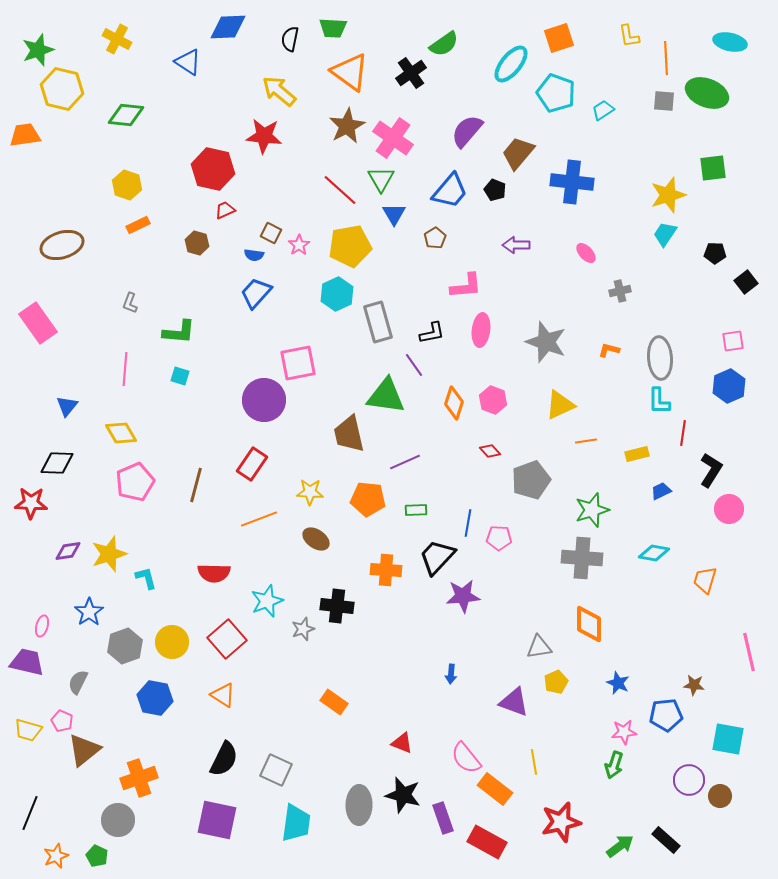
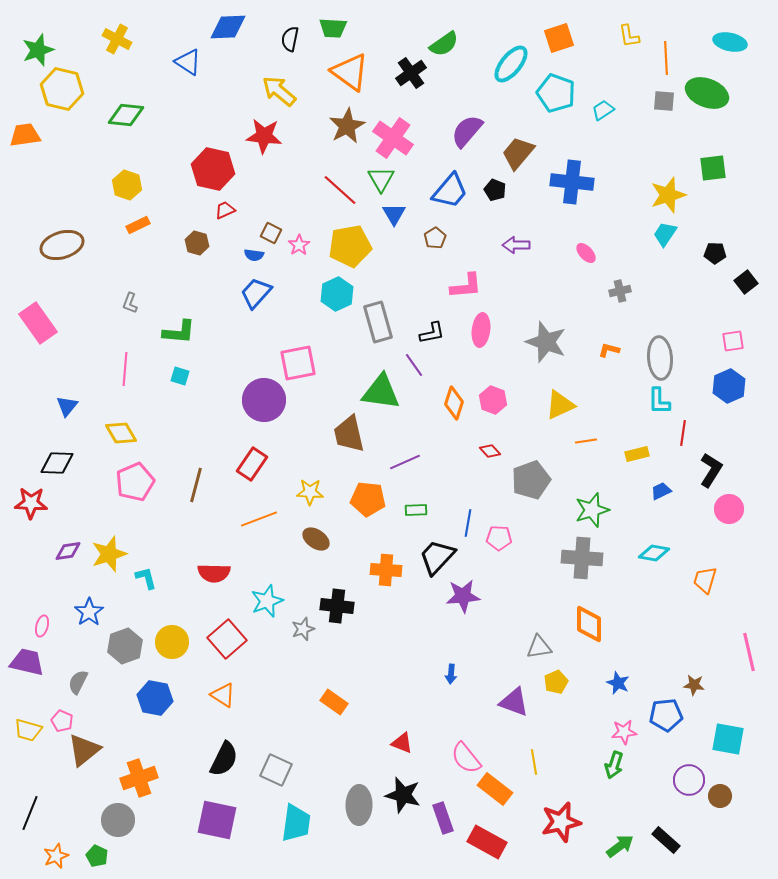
green triangle at (386, 396): moved 5 px left, 4 px up
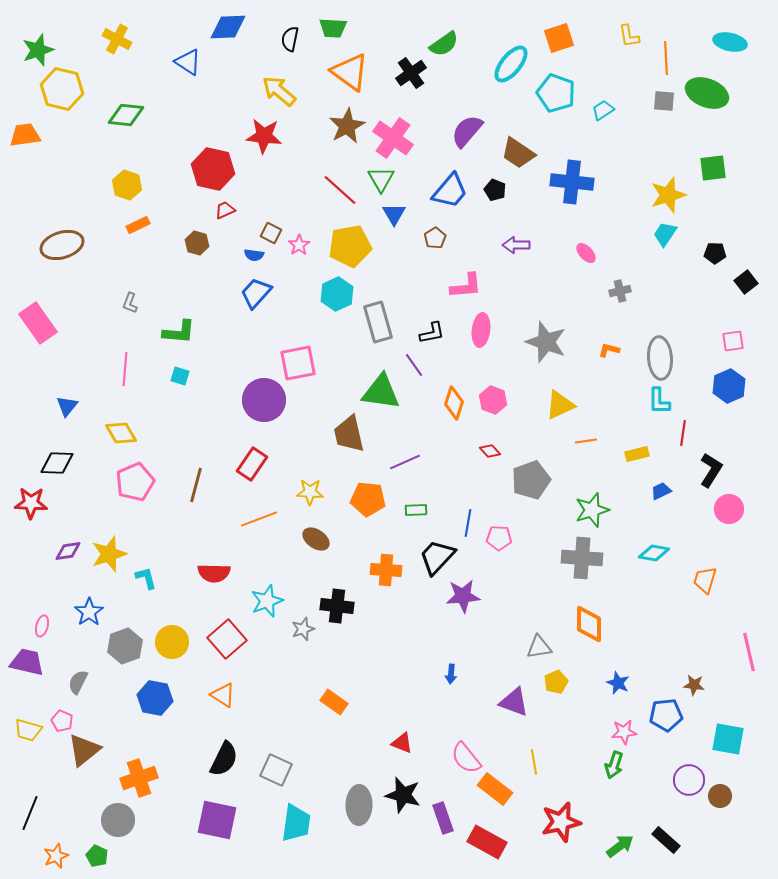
brown trapezoid at (518, 153): rotated 96 degrees counterclockwise
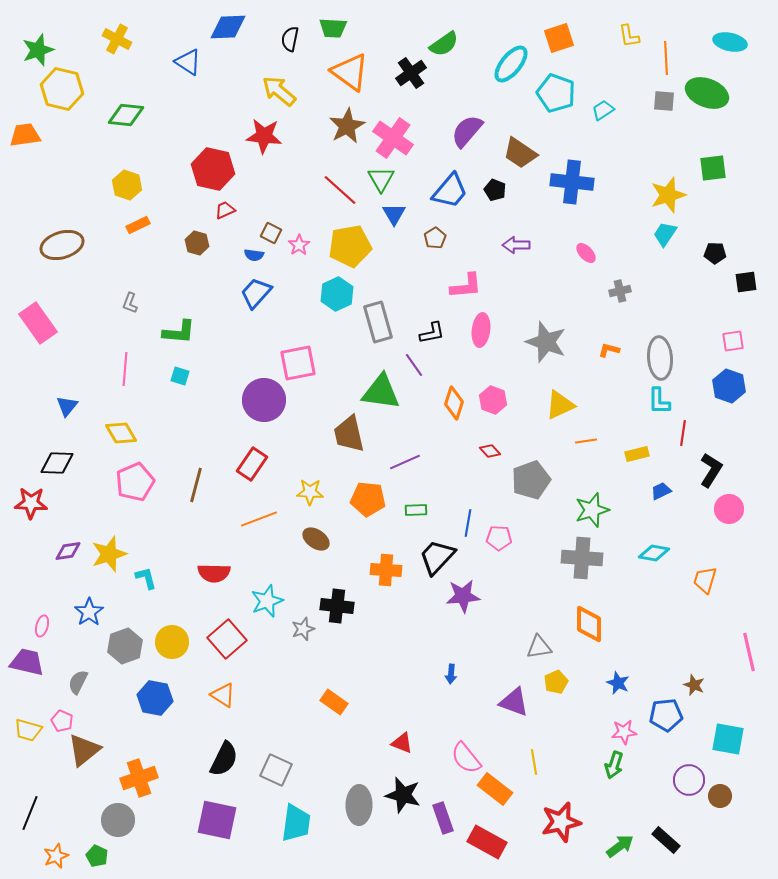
brown trapezoid at (518, 153): moved 2 px right
black square at (746, 282): rotated 30 degrees clockwise
blue hexagon at (729, 386): rotated 16 degrees counterclockwise
brown star at (694, 685): rotated 15 degrees clockwise
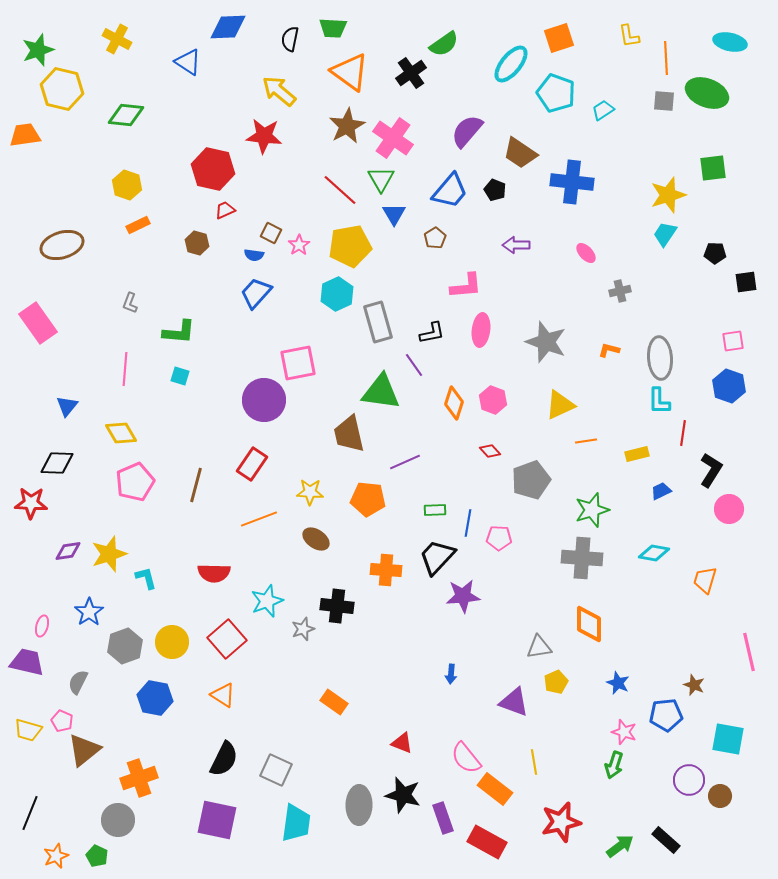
green rectangle at (416, 510): moved 19 px right
pink star at (624, 732): rotated 25 degrees clockwise
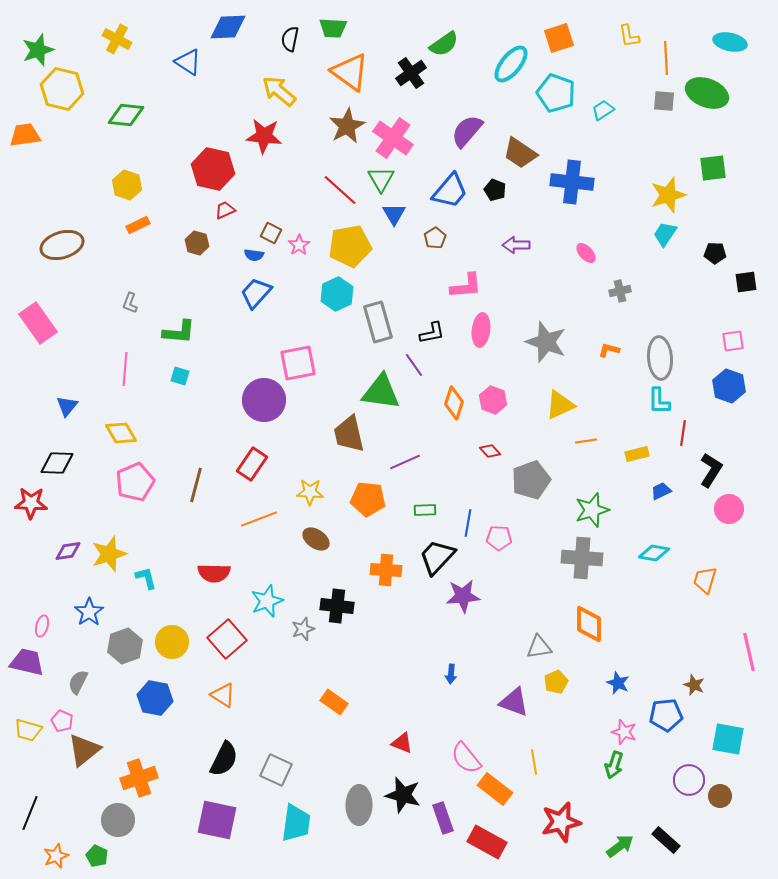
green rectangle at (435, 510): moved 10 px left
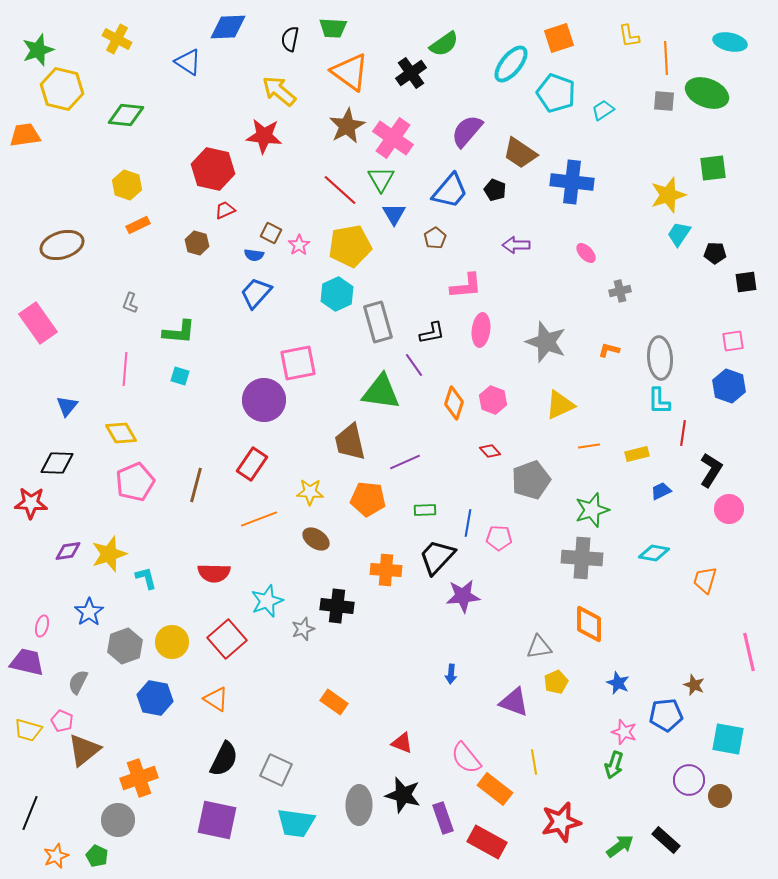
cyan trapezoid at (665, 234): moved 14 px right
brown trapezoid at (349, 434): moved 1 px right, 8 px down
orange line at (586, 441): moved 3 px right, 5 px down
orange triangle at (223, 695): moved 7 px left, 4 px down
cyan trapezoid at (296, 823): rotated 90 degrees clockwise
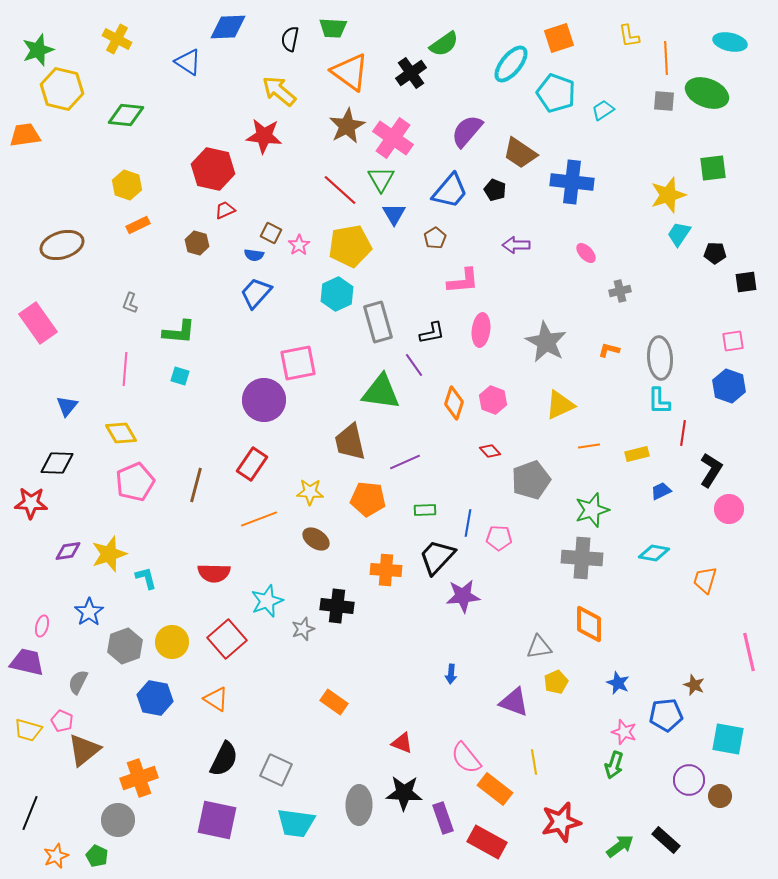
pink L-shape at (466, 286): moved 3 px left, 5 px up
gray star at (546, 342): rotated 9 degrees clockwise
black star at (403, 795): moved 1 px right, 2 px up; rotated 12 degrees counterclockwise
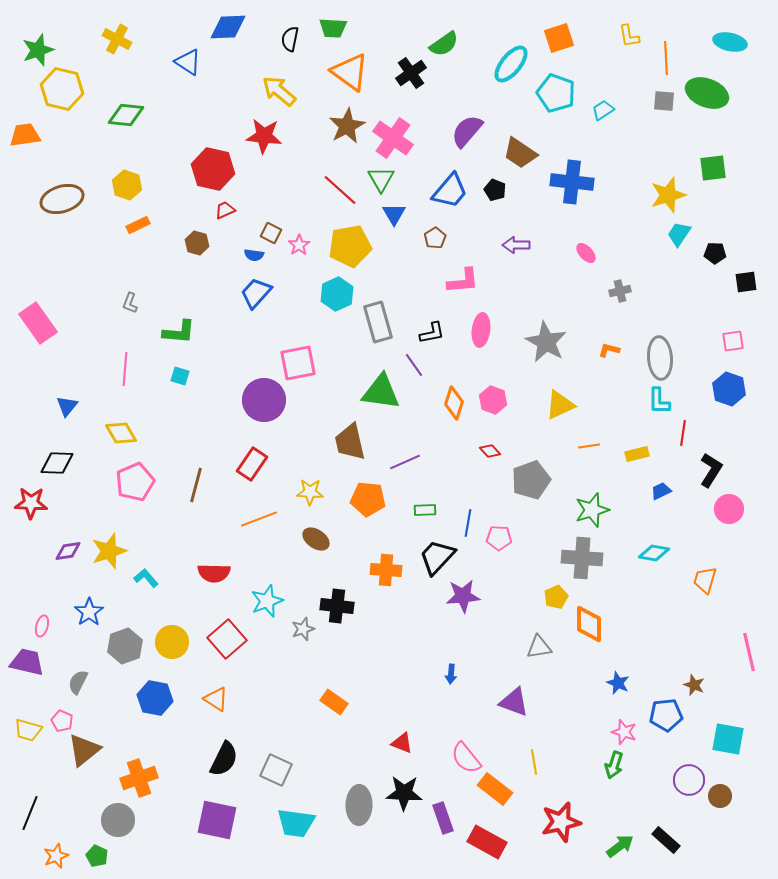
brown ellipse at (62, 245): moved 46 px up
blue hexagon at (729, 386): moved 3 px down
yellow star at (109, 554): moved 3 px up
cyan L-shape at (146, 578): rotated 25 degrees counterclockwise
yellow pentagon at (556, 682): moved 85 px up
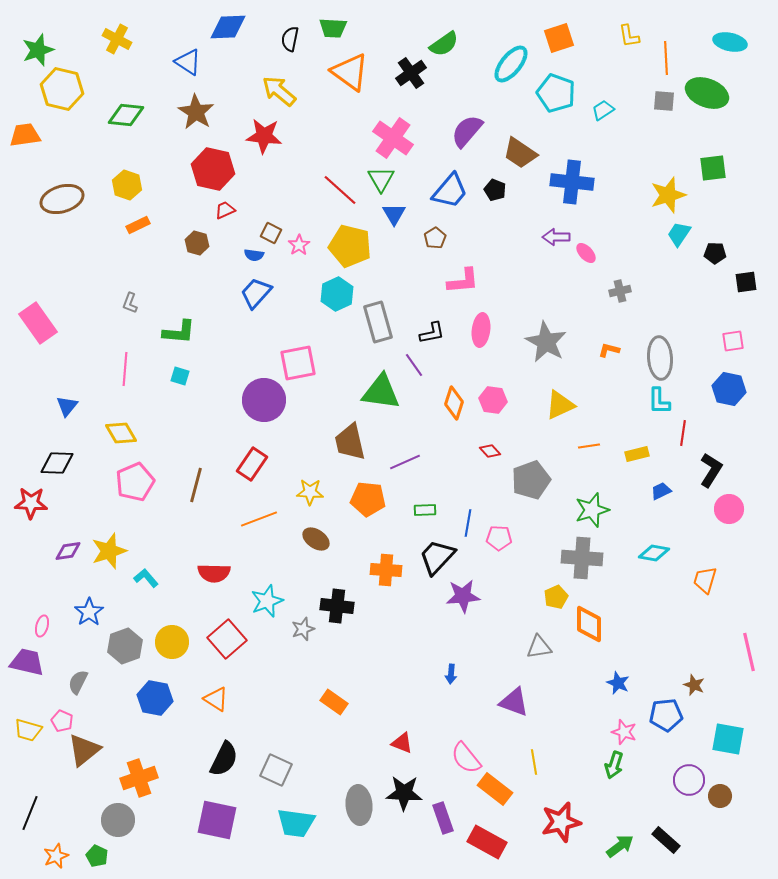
brown star at (347, 126): moved 151 px left, 14 px up; rotated 12 degrees counterclockwise
purple arrow at (516, 245): moved 40 px right, 8 px up
yellow pentagon at (350, 246): rotated 24 degrees clockwise
blue hexagon at (729, 389): rotated 8 degrees counterclockwise
pink hexagon at (493, 400): rotated 12 degrees counterclockwise
gray ellipse at (359, 805): rotated 6 degrees counterclockwise
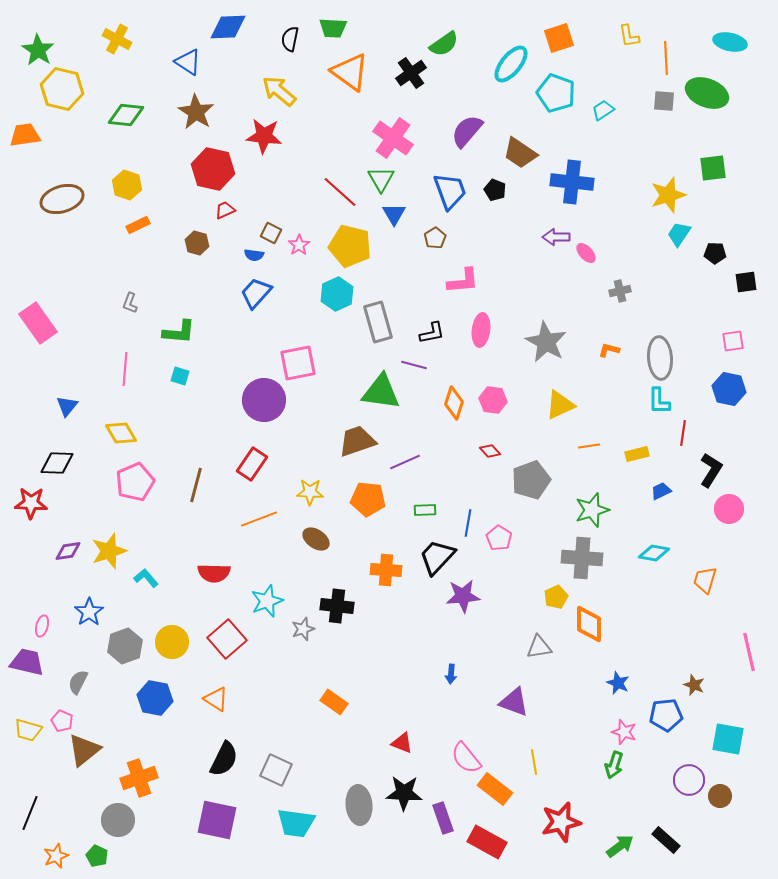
green star at (38, 50): rotated 20 degrees counterclockwise
red line at (340, 190): moved 2 px down
blue trapezoid at (450, 191): rotated 60 degrees counterclockwise
purple line at (414, 365): rotated 40 degrees counterclockwise
brown trapezoid at (350, 442): moved 7 px right, 1 px up; rotated 84 degrees clockwise
pink pentagon at (499, 538): rotated 30 degrees clockwise
